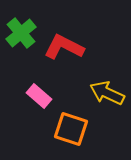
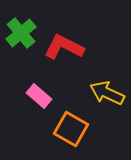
orange square: rotated 12 degrees clockwise
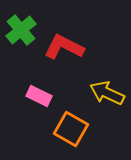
green cross: moved 3 px up
pink rectangle: rotated 15 degrees counterclockwise
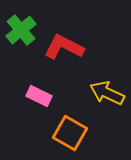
orange square: moved 1 px left, 4 px down
